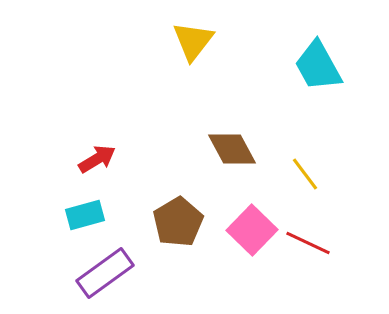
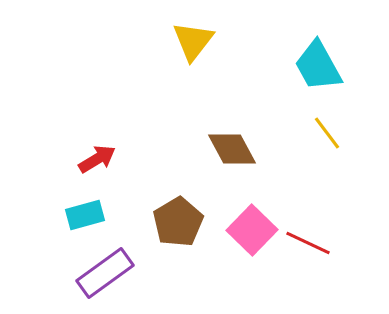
yellow line: moved 22 px right, 41 px up
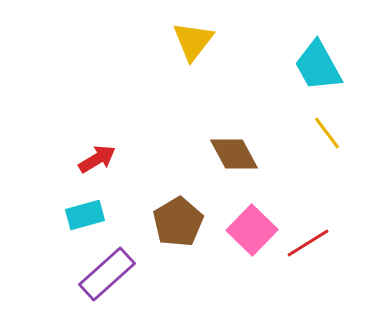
brown diamond: moved 2 px right, 5 px down
red line: rotated 57 degrees counterclockwise
purple rectangle: moved 2 px right, 1 px down; rotated 6 degrees counterclockwise
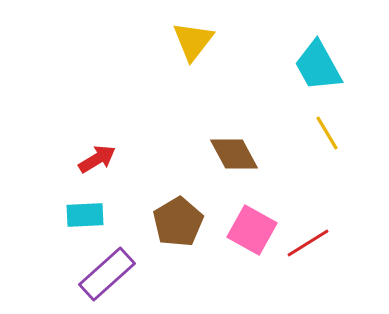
yellow line: rotated 6 degrees clockwise
cyan rectangle: rotated 12 degrees clockwise
pink square: rotated 15 degrees counterclockwise
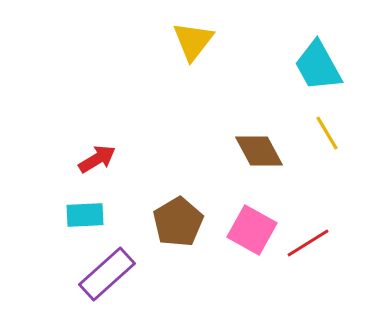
brown diamond: moved 25 px right, 3 px up
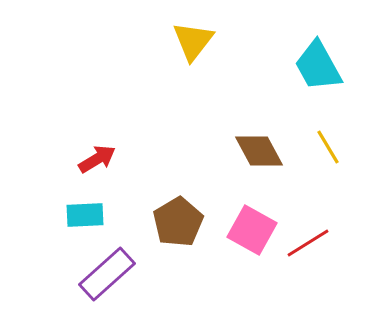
yellow line: moved 1 px right, 14 px down
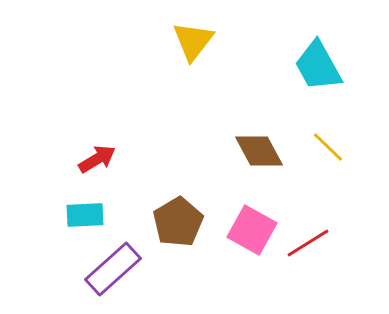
yellow line: rotated 15 degrees counterclockwise
purple rectangle: moved 6 px right, 5 px up
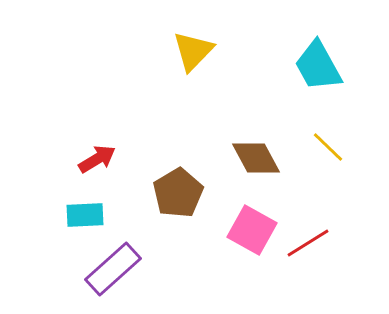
yellow triangle: moved 10 px down; rotated 6 degrees clockwise
brown diamond: moved 3 px left, 7 px down
brown pentagon: moved 29 px up
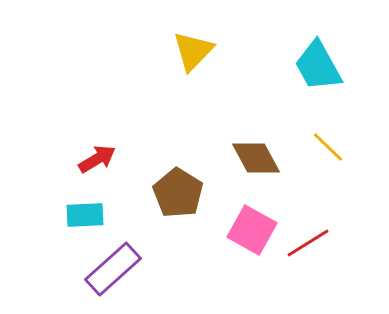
brown pentagon: rotated 9 degrees counterclockwise
